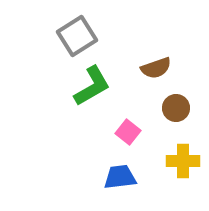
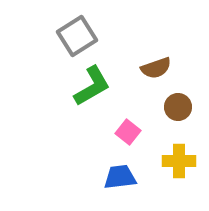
brown circle: moved 2 px right, 1 px up
yellow cross: moved 4 px left
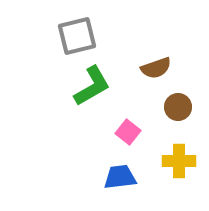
gray square: rotated 18 degrees clockwise
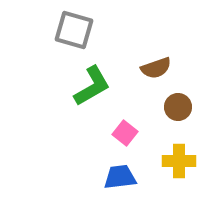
gray square: moved 3 px left, 6 px up; rotated 30 degrees clockwise
pink square: moved 3 px left, 1 px down
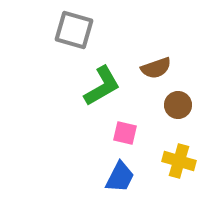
green L-shape: moved 10 px right
brown circle: moved 2 px up
pink square: rotated 25 degrees counterclockwise
yellow cross: rotated 16 degrees clockwise
blue trapezoid: rotated 124 degrees clockwise
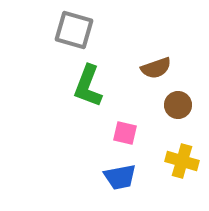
green L-shape: moved 14 px left; rotated 141 degrees clockwise
yellow cross: moved 3 px right
blue trapezoid: rotated 52 degrees clockwise
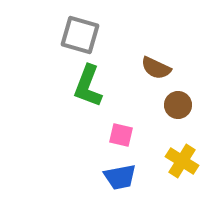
gray square: moved 6 px right, 5 px down
brown semicircle: rotated 44 degrees clockwise
pink square: moved 4 px left, 2 px down
yellow cross: rotated 16 degrees clockwise
